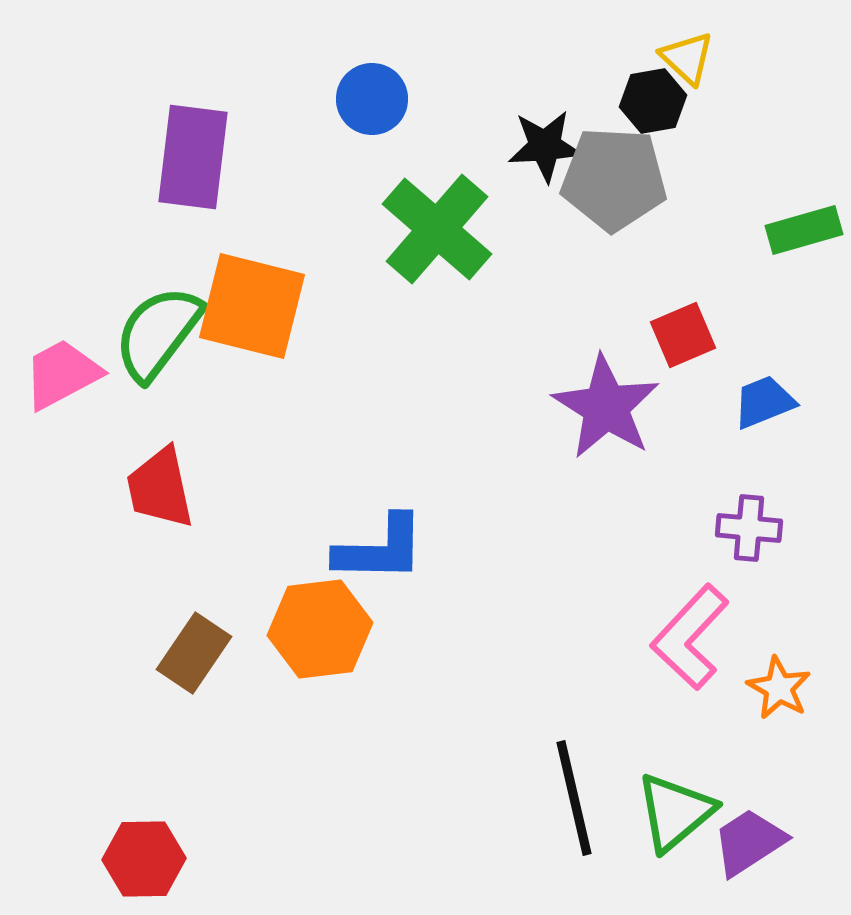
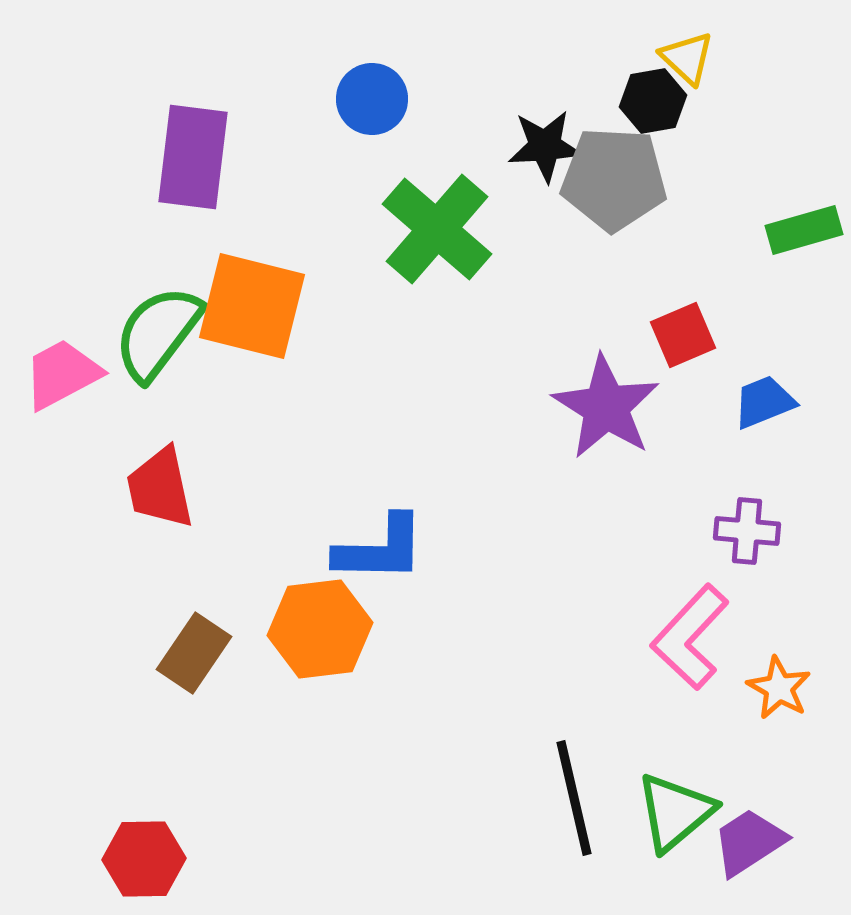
purple cross: moved 2 px left, 3 px down
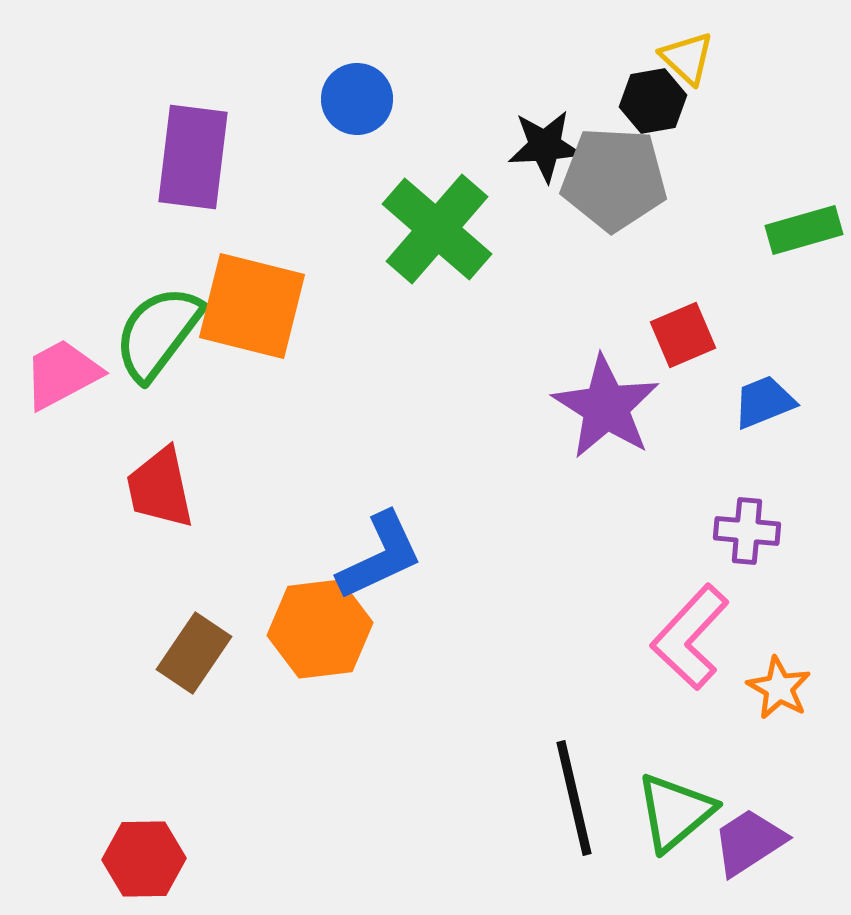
blue circle: moved 15 px left
blue L-shape: moved 7 px down; rotated 26 degrees counterclockwise
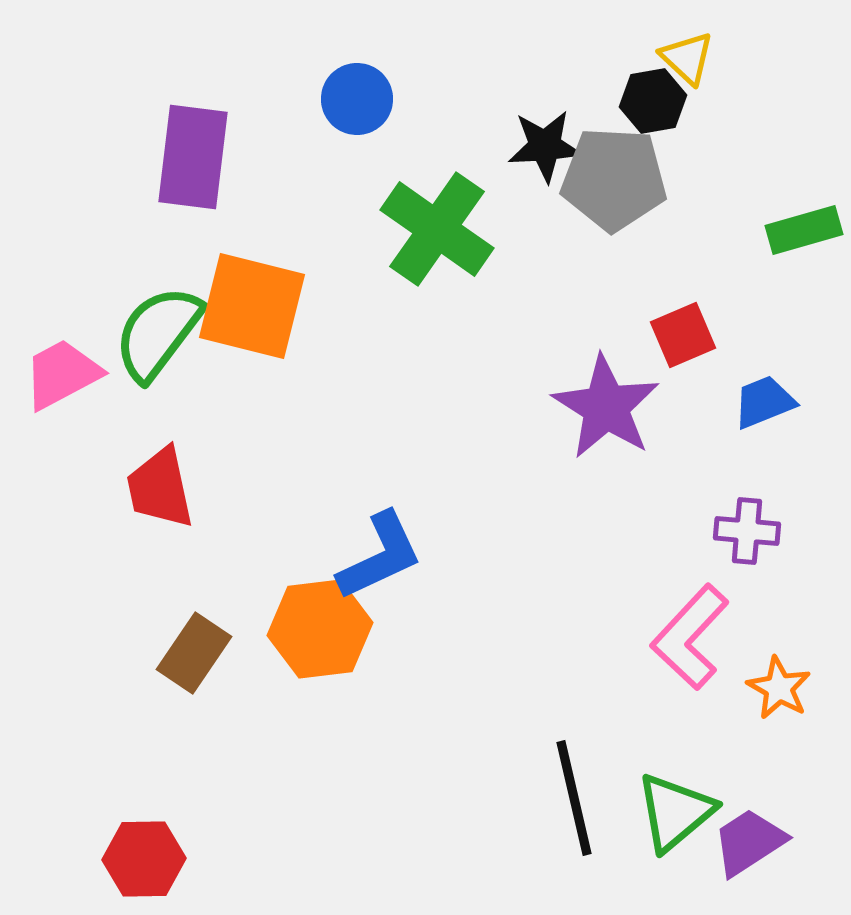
green cross: rotated 6 degrees counterclockwise
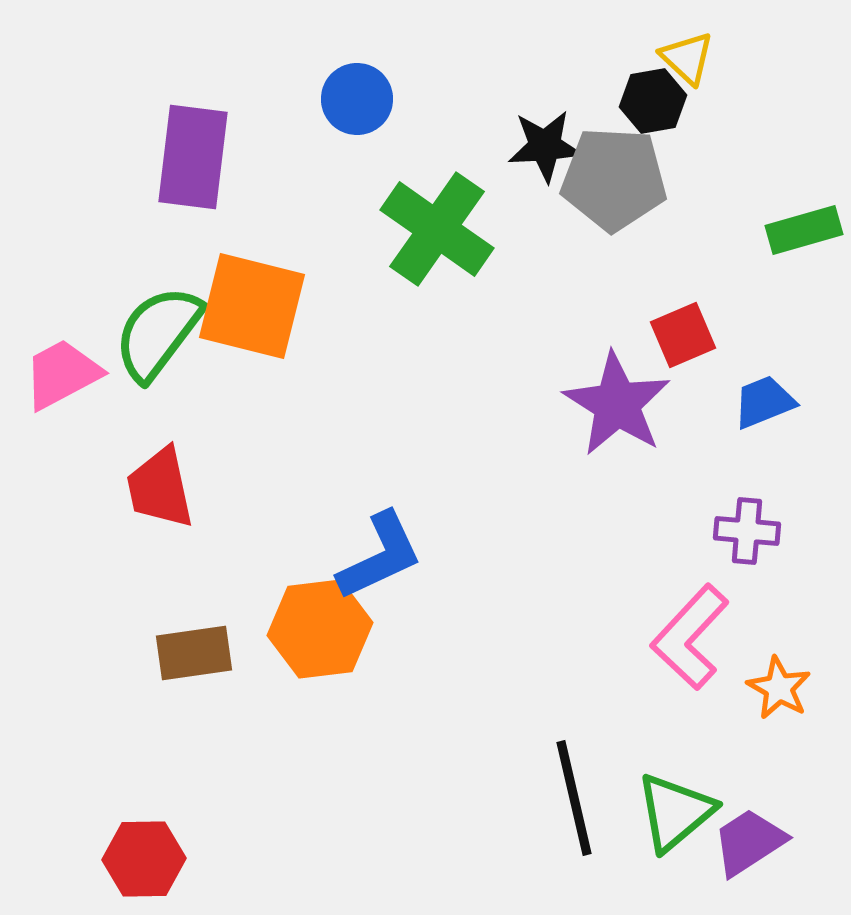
purple star: moved 11 px right, 3 px up
brown rectangle: rotated 48 degrees clockwise
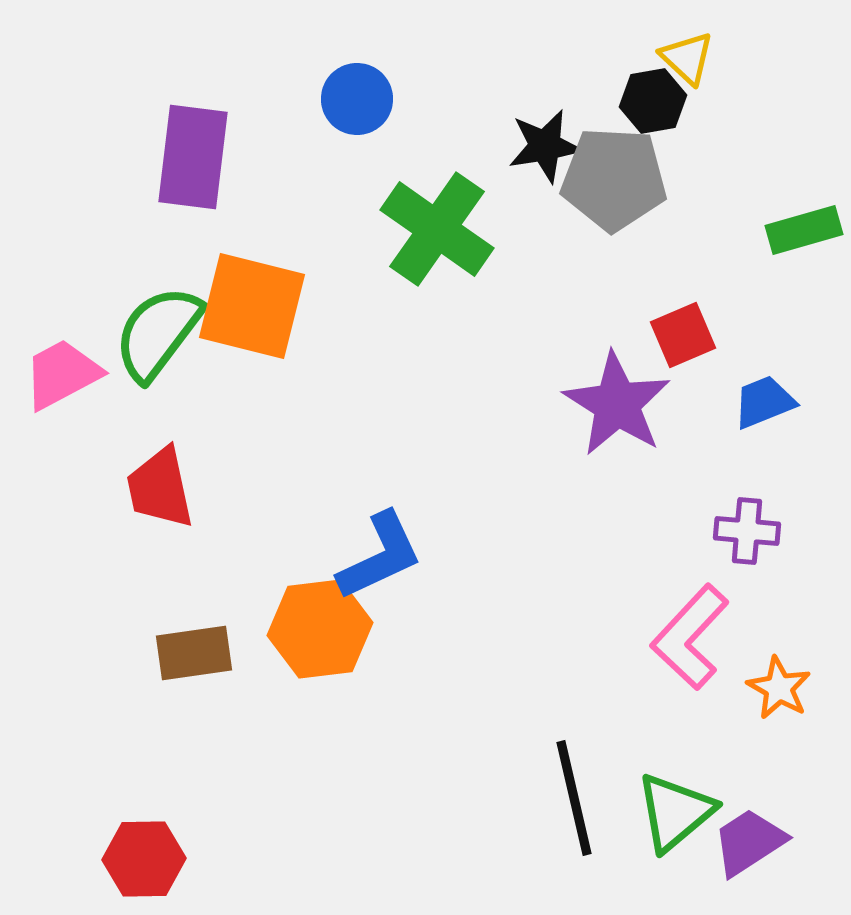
black star: rotated 6 degrees counterclockwise
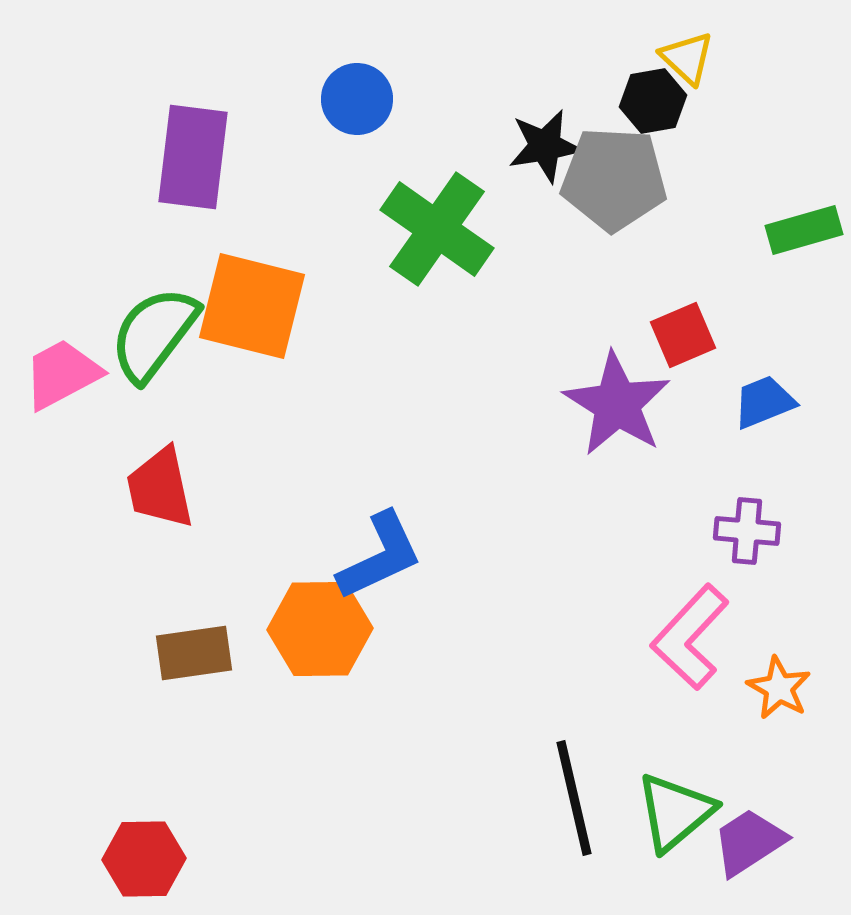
green semicircle: moved 4 px left, 1 px down
orange hexagon: rotated 6 degrees clockwise
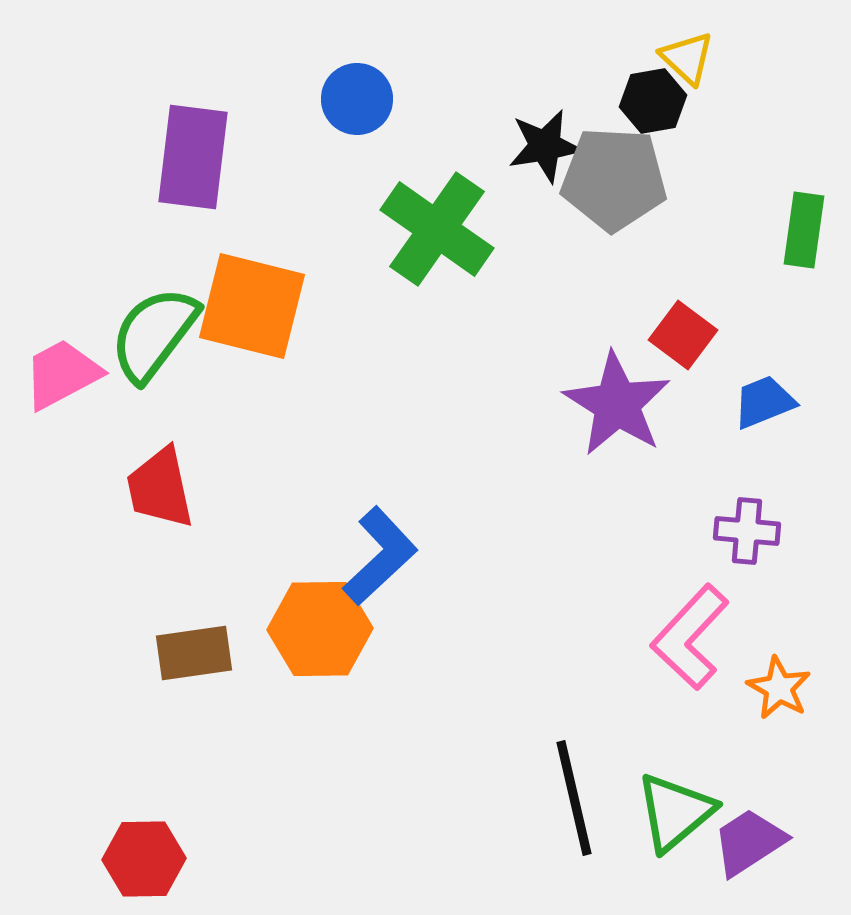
green rectangle: rotated 66 degrees counterclockwise
red square: rotated 30 degrees counterclockwise
blue L-shape: rotated 18 degrees counterclockwise
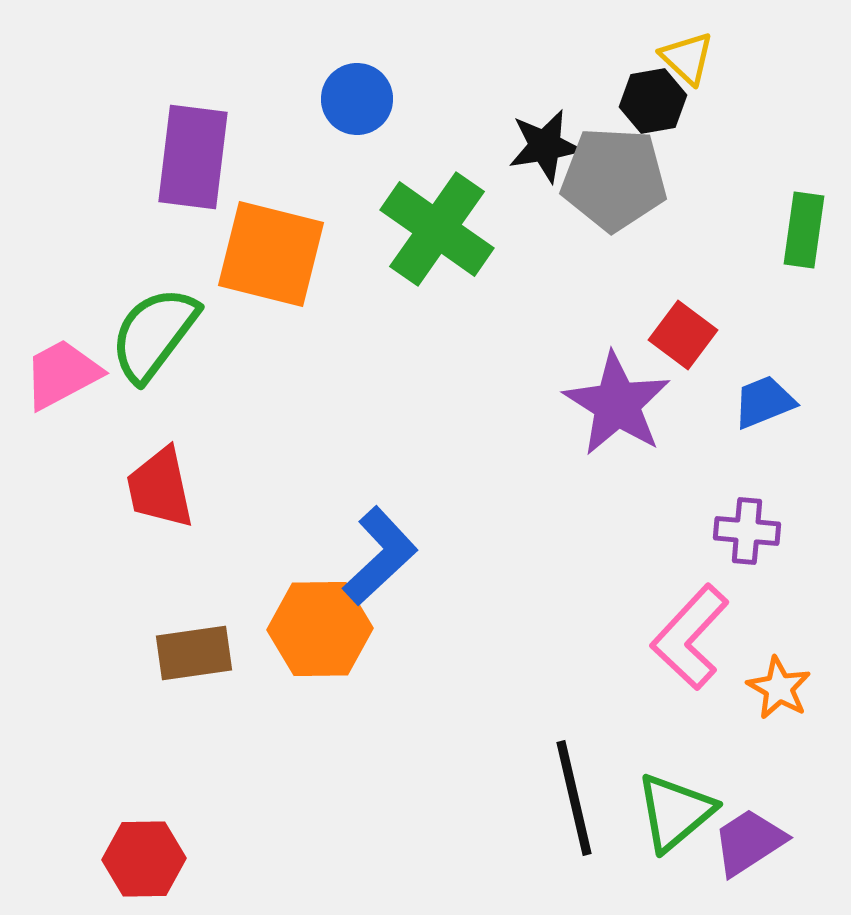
orange square: moved 19 px right, 52 px up
